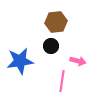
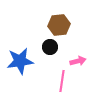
brown hexagon: moved 3 px right, 3 px down
black circle: moved 1 px left, 1 px down
pink arrow: rotated 28 degrees counterclockwise
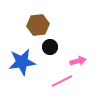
brown hexagon: moved 21 px left
blue star: moved 2 px right, 1 px down
pink line: rotated 55 degrees clockwise
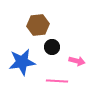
black circle: moved 2 px right
pink arrow: moved 1 px left; rotated 28 degrees clockwise
pink line: moved 5 px left; rotated 30 degrees clockwise
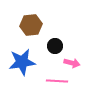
brown hexagon: moved 7 px left
black circle: moved 3 px right, 1 px up
pink arrow: moved 5 px left, 2 px down
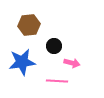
brown hexagon: moved 2 px left
black circle: moved 1 px left
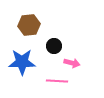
blue star: rotated 8 degrees clockwise
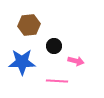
pink arrow: moved 4 px right, 2 px up
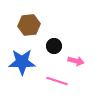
pink line: rotated 15 degrees clockwise
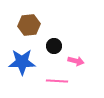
pink line: rotated 15 degrees counterclockwise
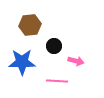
brown hexagon: moved 1 px right
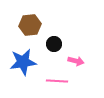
black circle: moved 2 px up
blue star: moved 1 px right; rotated 8 degrees counterclockwise
